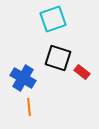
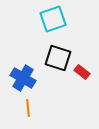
orange line: moved 1 px left, 1 px down
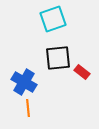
black square: rotated 24 degrees counterclockwise
blue cross: moved 1 px right, 4 px down
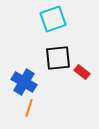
orange line: moved 1 px right; rotated 24 degrees clockwise
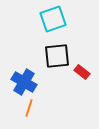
black square: moved 1 px left, 2 px up
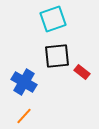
orange line: moved 5 px left, 8 px down; rotated 24 degrees clockwise
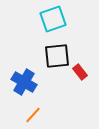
red rectangle: moved 2 px left; rotated 14 degrees clockwise
orange line: moved 9 px right, 1 px up
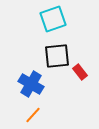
blue cross: moved 7 px right, 2 px down
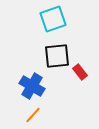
blue cross: moved 1 px right, 2 px down
